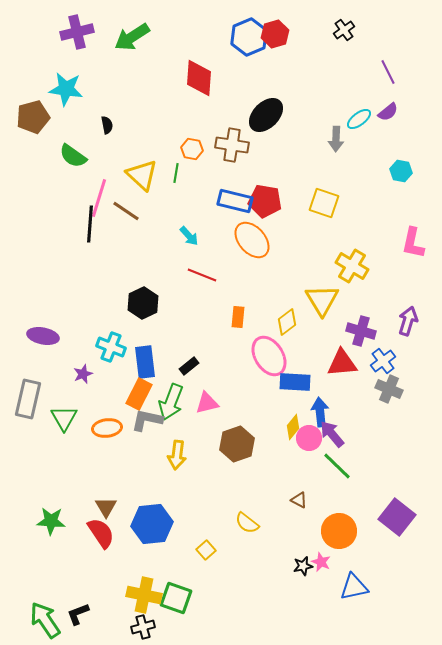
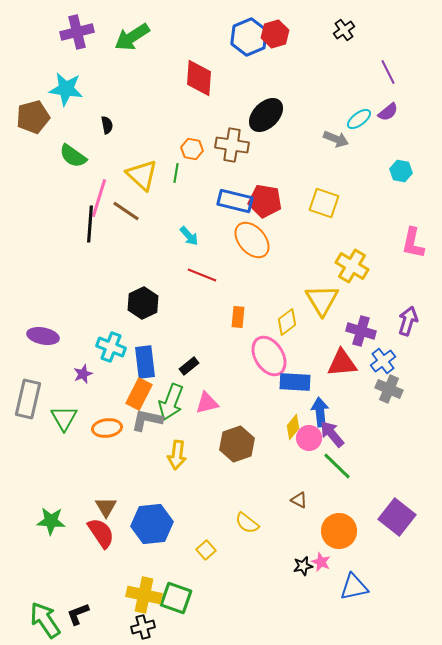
gray arrow at (336, 139): rotated 70 degrees counterclockwise
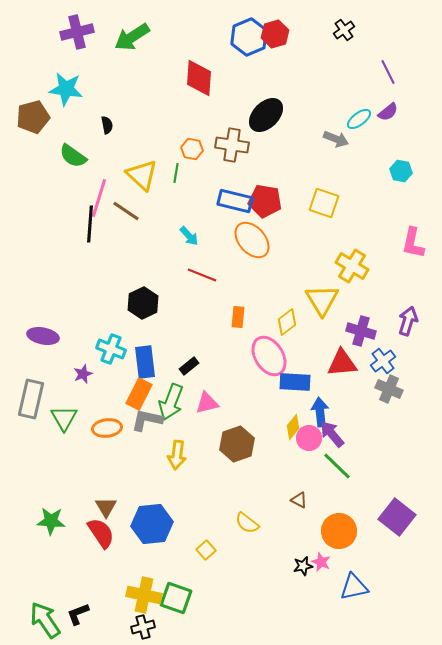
cyan cross at (111, 347): moved 2 px down
gray rectangle at (28, 399): moved 3 px right
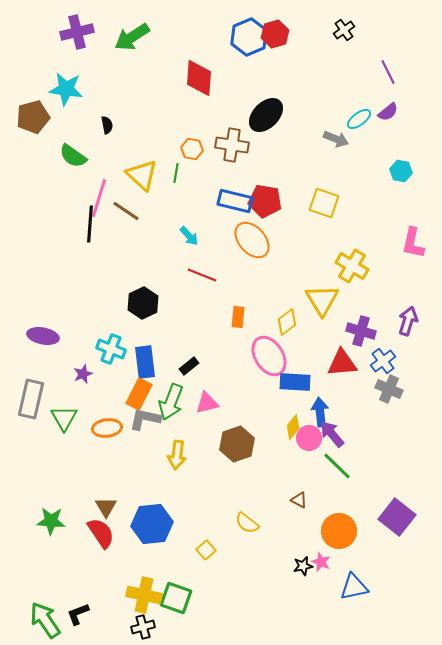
gray L-shape at (147, 420): moved 2 px left, 1 px up
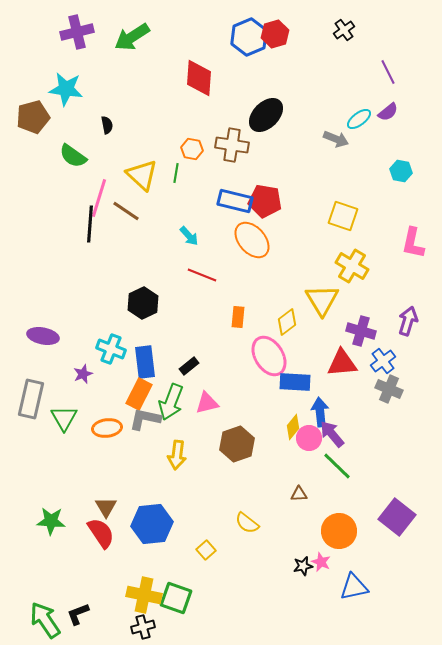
yellow square at (324, 203): moved 19 px right, 13 px down
brown triangle at (299, 500): moved 6 px up; rotated 30 degrees counterclockwise
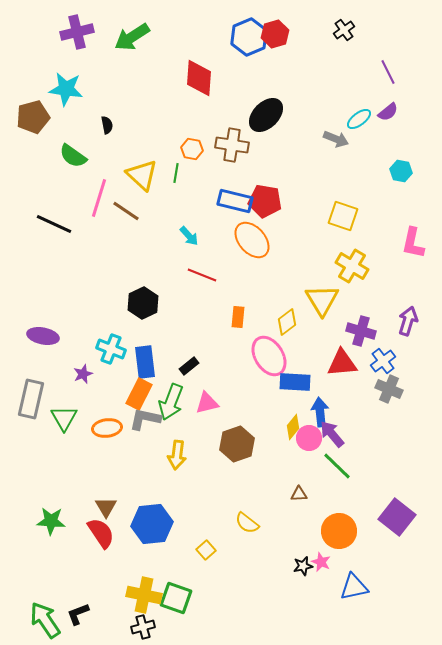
black line at (90, 224): moved 36 px left; rotated 69 degrees counterclockwise
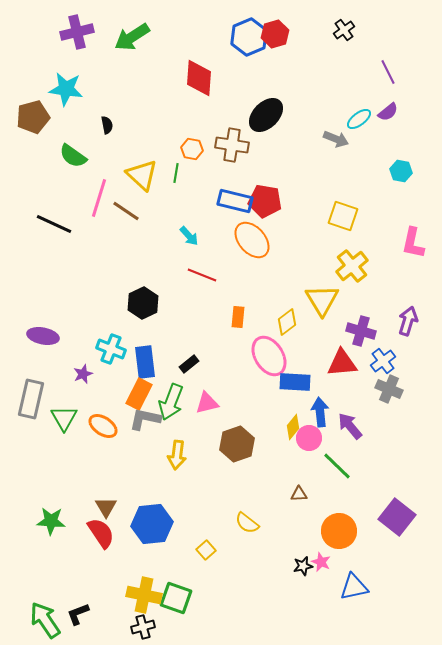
yellow cross at (352, 266): rotated 20 degrees clockwise
black rectangle at (189, 366): moved 2 px up
orange ellipse at (107, 428): moved 4 px left, 2 px up; rotated 40 degrees clockwise
purple arrow at (332, 434): moved 18 px right, 8 px up
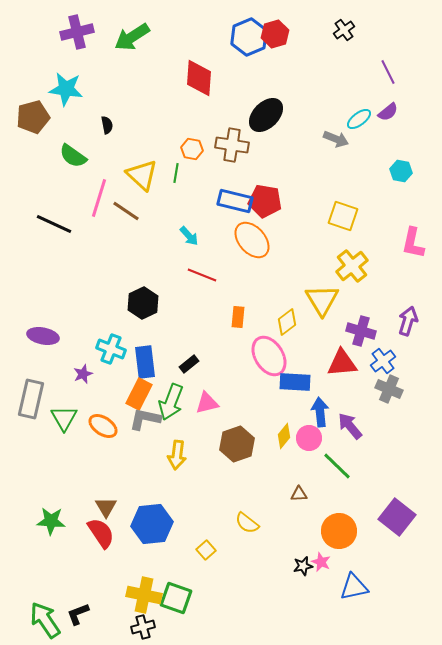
yellow diamond at (293, 427): moved 9 px left, 9 px down
